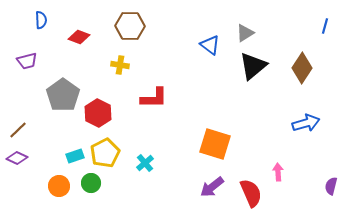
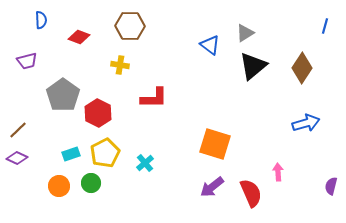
cyan rectangle: moved 4 px left, 2 px up
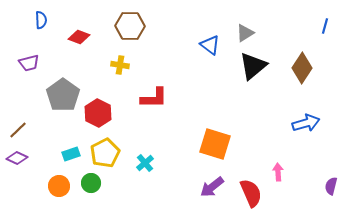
purple trapezoid: moved 2 px right, 2 px down
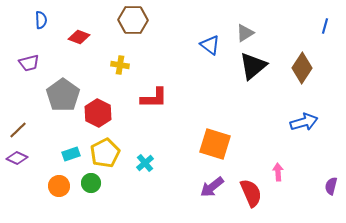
brown hexagon: moved 3 px right, 6 px up
blue arrow: moved 2 px left, 1 px up
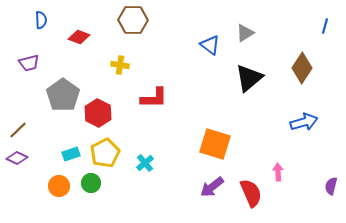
black triangle: moved 4 px left, 12 px down
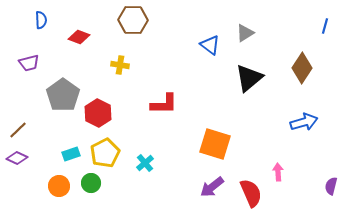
red L-shape: moved 10 px right, 6 px down
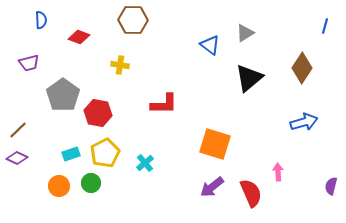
red hexagon: rotated 16 degrees counterclockwise
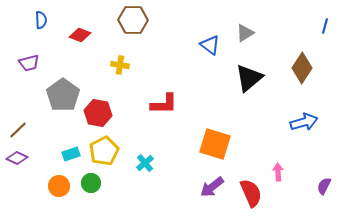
red diamond: moved 1 px right, 2 px up
yellow pentagon: moved 1 px left, 2 px up
purple semicircle: moved 7 px left; rotated 12 degrees clockwise
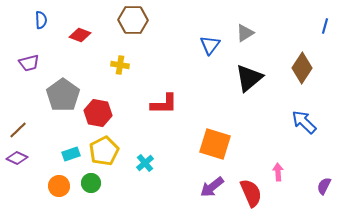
blue triangle: rotated 30 degrees clockwise
blue arrow: rotated 120 degrees counterclockwise
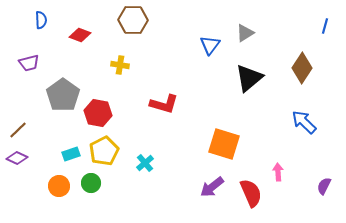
red L-shape: rotated 16 degrees clockwise
orange square: moved 9 px right
